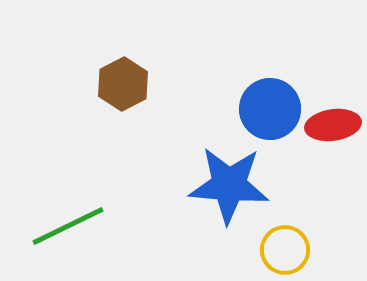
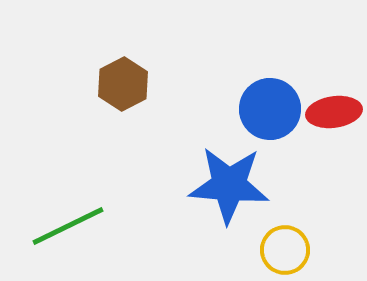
red ellipse: moved 1 px right, 13 px up
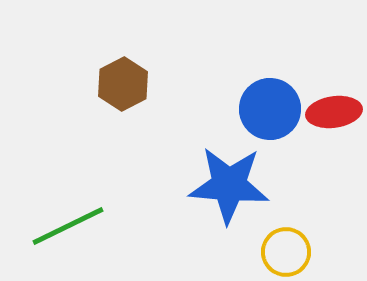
yellow circle: moved 1 px right, 2 px down
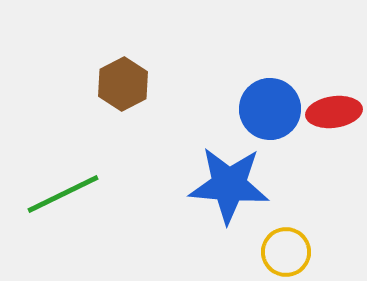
green line: moved 5 px left, 32 px up
